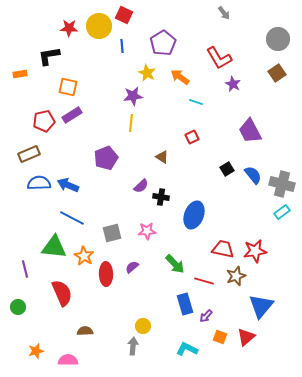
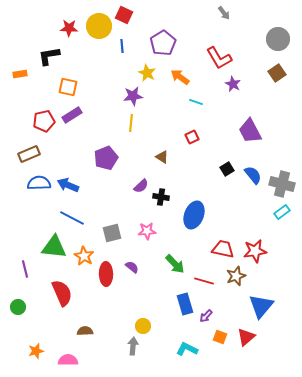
purple semicircle at (132, 267): rotated 80 degrees clockwise
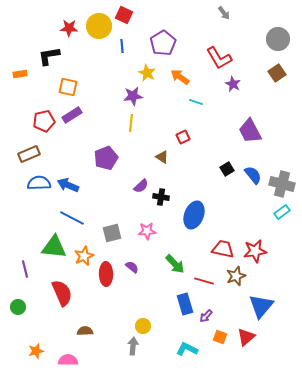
red square at (192, 137): moved 9 px left
orange star at (84, 256): rotated 18 degrees clockwise
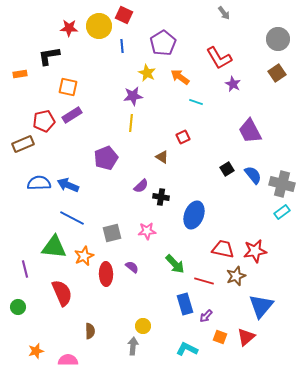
brown rectangle at (29, 154): moved 6 px left, 10 px up
brown semicircle at (85, 331): moved 5 px right; rotated 91 degrees clockwise
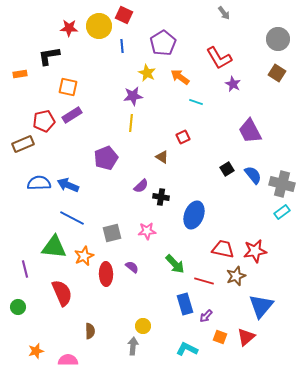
brown square at (277, 73): rotated 24 degrees counterclockwise
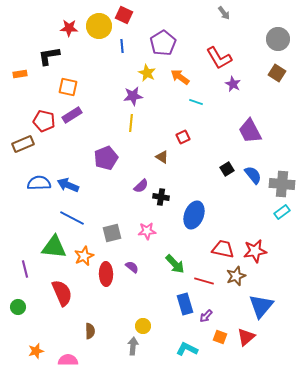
red pentagon at (44, 121): rotated 25 degrees clockwise
gray cross at (282, 184): rotated 10 degrees counterclockwise
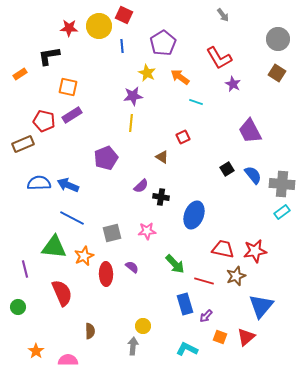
gray arrow at (224, 13): moved 1 px left, 2 px down
orange rectangle at (20, 74): rotated 24 degrees counterclockwise
orange star at (36, 351): rotated 21 degrees counterclockwise
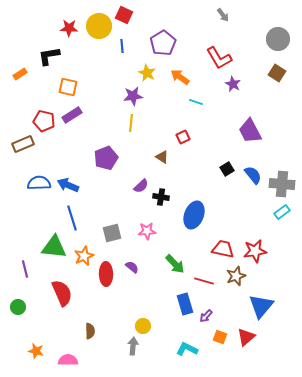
blue line at (72, 218): rotated 45 degrees clockwise
orange star at (36, 351): rotated 21 degrees counterclockwise
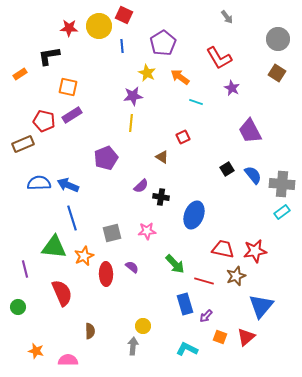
gray arrow at (223, 15): moved 4 px right, 2 px down
purple star at (233, 84): moved 1 px left, 4 px down
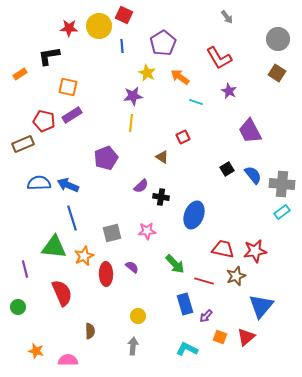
purple star at (232, 88): moved 3 px left, 3 px down
yellow circle at (143, 326): moved 5 px left, 10 px up
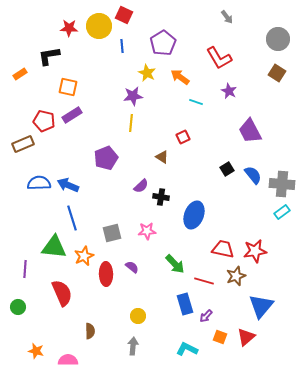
purple line at (25, 269): rotated 18 degrees clockwise
